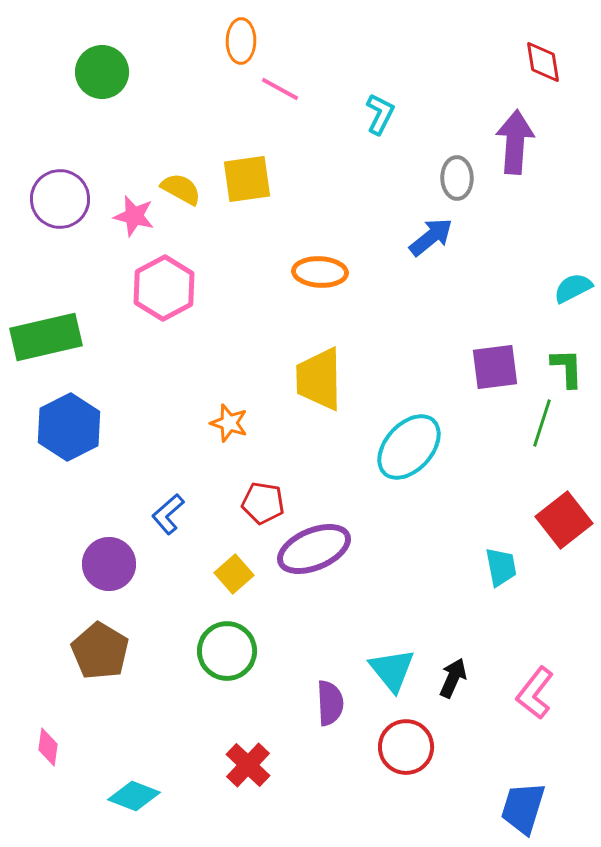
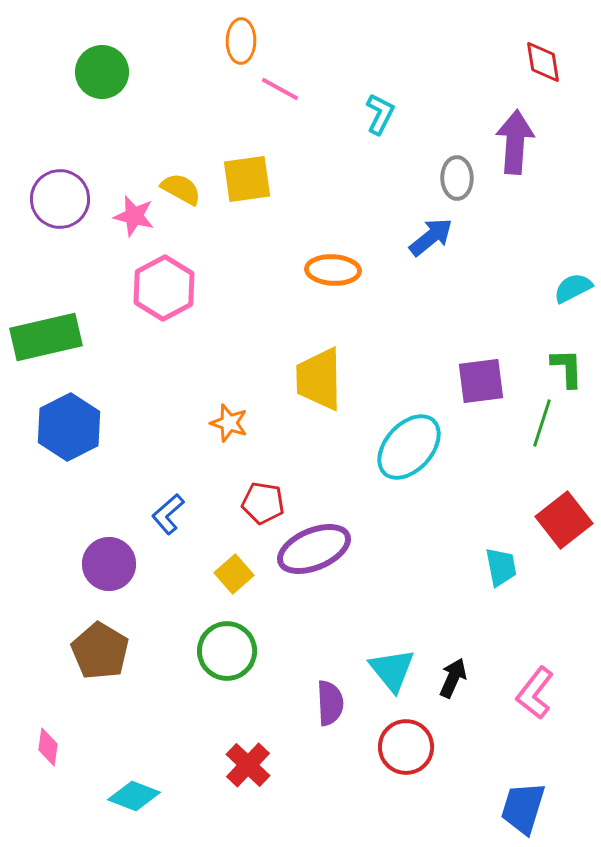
orange ellipse at (320, 272): moved 13 px right, 2 px up
purple square at (495, 367): moved 14 px left, 14 px down
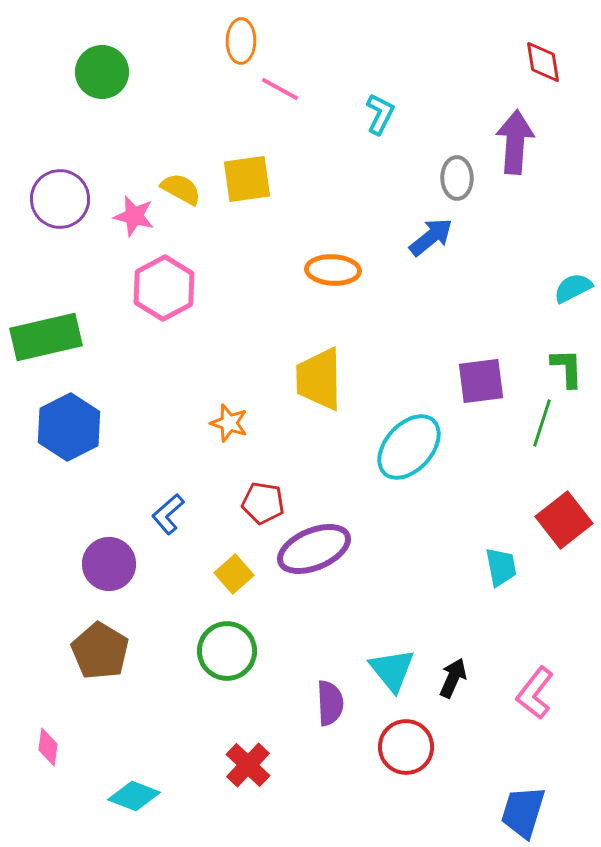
blue trapezoid at (523, 808): moved 4 px down
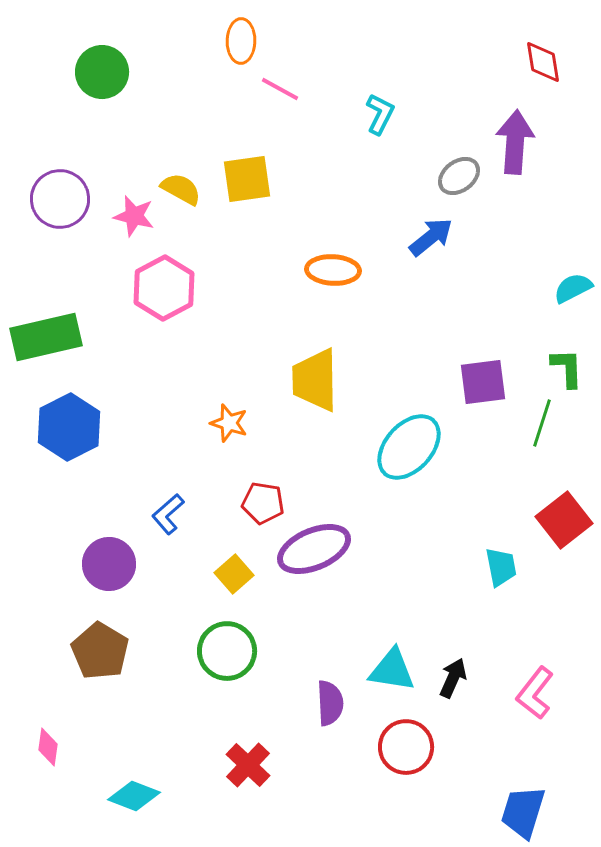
gray ellipse at (457, 178): moved 2 px right, 2 px up; rotated 54 degrees clockwise
yellow trapezoid at (319, 379): moved 4 px left, 1 px down
purple square at (481, 381): moved 2 px right, 1 px down
cyan triangle at (392, 670): rotated 42 degrees counterclockwise
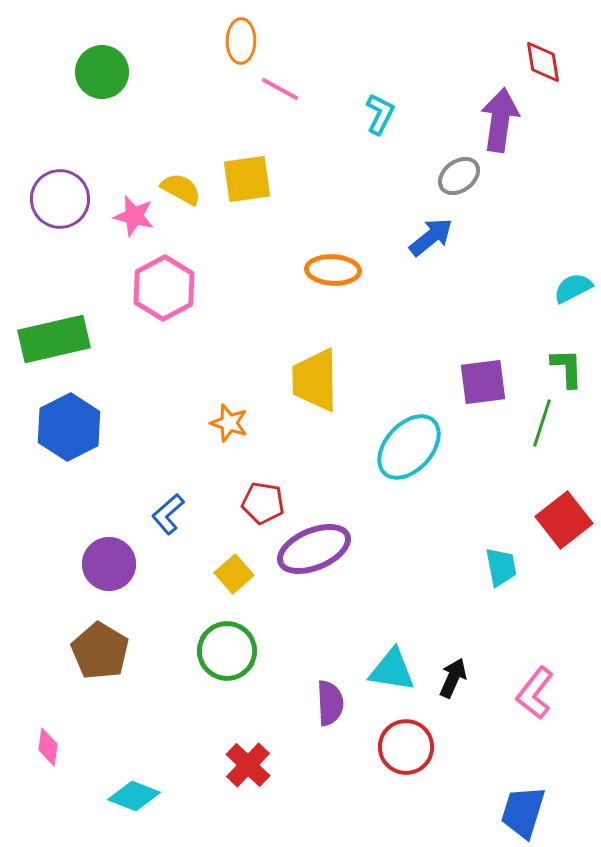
purple arrow at (515, 142): moved 15 px left, 22 px up; rotated 4 degrees clockwise
green rectangle at (46, 337): moved 8 px right, 2 px down
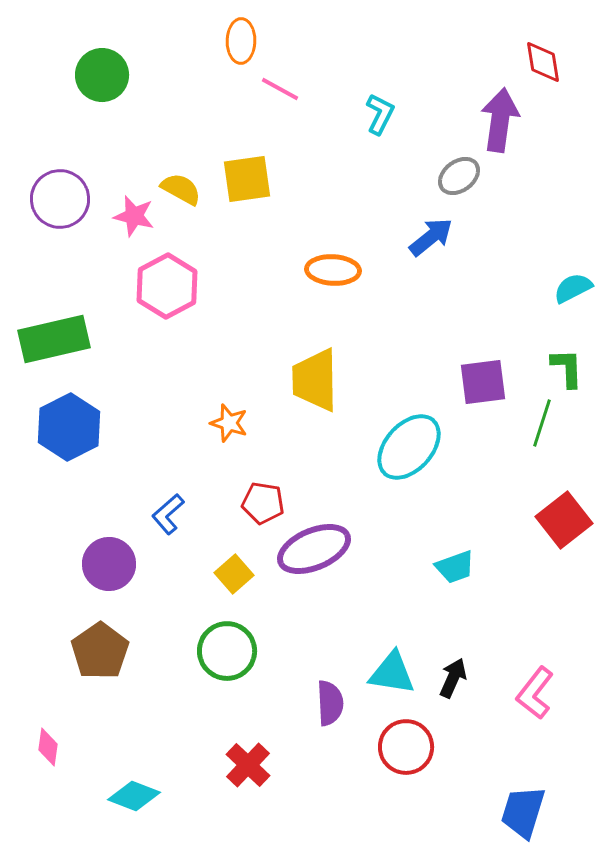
green circle at (102, 72): moved 3 px down
pink hexagon at (164, 288): moved 3 px right, 2 px up
cyan trapezoid at (501, 567): moved 46 px left; rotated 81 degrees clockwise
brown pentagon at (100, 651): rotated 6 degrees clockwise
cyan triangle at (392, 670): moved 3 px down
